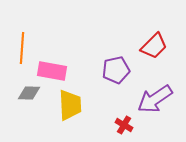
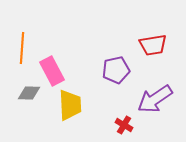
red trapezoid: moved 1 px left, 1 px up; rotated 36 degrees clockwise
pink rectangle: rotated 52 degrees clockwise
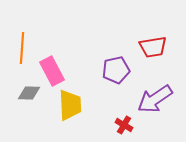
red trapezoid: moved 2 px down
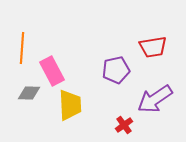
red cross: rotated 24 degrees clockwise
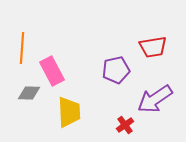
yellow trapezoid: moved 1 px left, 7 px down
red cross: moved 1 px right
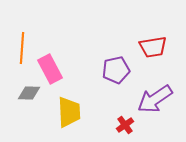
pink rectangle: moved 2 px left, 2 px up
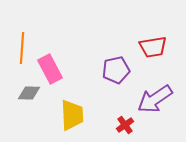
yellow trapezoid: moved 3 px right, 3 px down
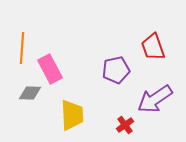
red trapezoid: rotated 80 degrees clockwise
gray diamond: moved 1 px right
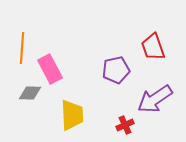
red cross: rotated 12 degrees clockwise
